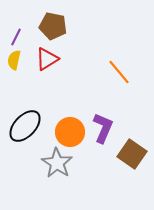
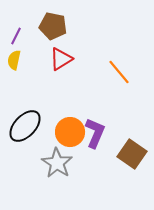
purple line: moved 1 px up
red triangle: moved 14 px right
purple L-shape: moved 8 px left, 5 px down
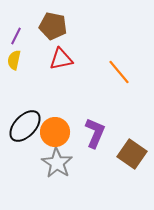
red triangle: rotated 20 degrees clockwise
orange circle: moved 15 px left
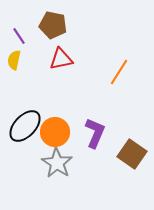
brown pentagon: moved 1 px up
purple line: moved 3 px right; rotated 60 degrees counterclockwise
orange line: rotated 72 degrees clockwise
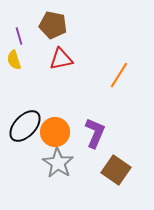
purple line: rotated 18 degrees clockwise
yellow semicircle: rotated 30 degrees counterclockwise
orange line: moved 3 px down
brown square: moved 16 px left, 16 px down
gray star: moved 1 px right
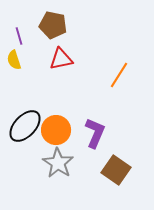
orange circle: moved 1 px right, 2 px up
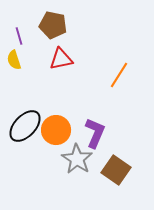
gray star: moved 19 px right, 4 px up
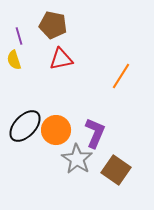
orange line: moved 2 px right, 1 px down
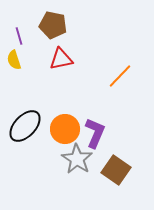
orange line: moved 1 px left; rotated 12 degrees clockwise
orange circle: moved 9 px right, 1 px up
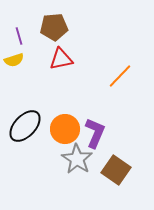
brown pentagon: moved 1 px right, 2 px down; rotated 16 degrees counterclockwise
yellow semicircle: rotated 90 degrees counterclockwise
